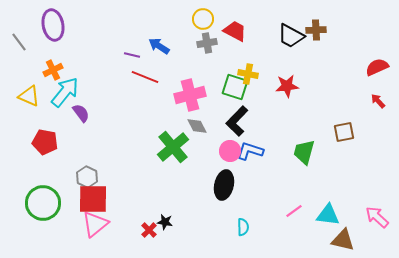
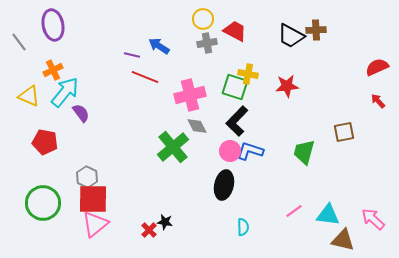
pink arrow: moved 4 px left, 2 px down
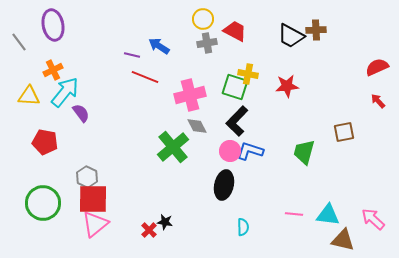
yellow triangle: rotated 20 degrees counterclockwise
pink line: moved 3 px down; rotated 42 degrees clockwise
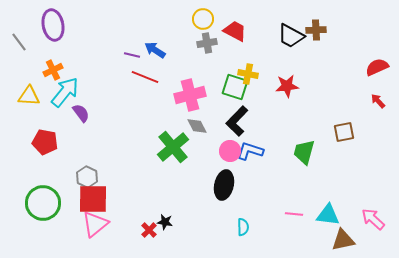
blue arrow: moved 4 px left, 4 px down
brown triangle: rotated 25 degrees counterclockwise
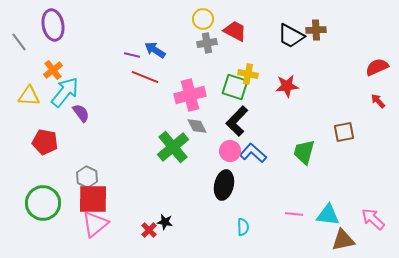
orange cross: rotated 12 degrees counterclockwise
blue L-shape: moved 3 px right, 2 px down; rotated 24 degrees clockwise
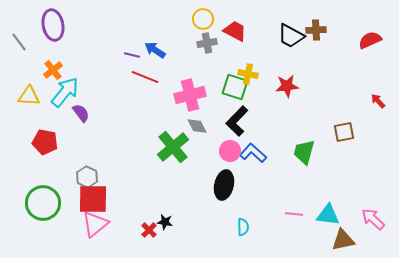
red semicircle: moved 7 px left, 27 px up
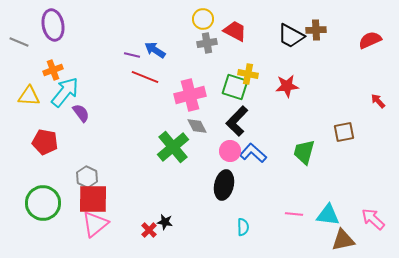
gray line: rotated 30 degrees counterclockwise
orange cross: rotated 18 degrees clockwise
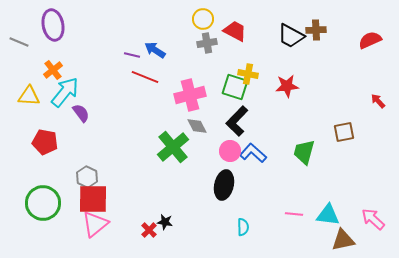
orange cross: rotated 18 degrees counterclockwise
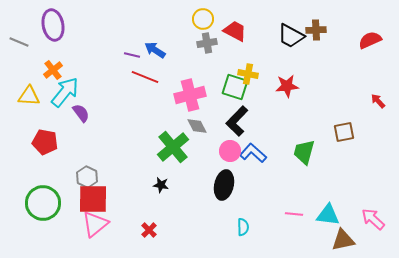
black star: moved 4 px left, 37 px up
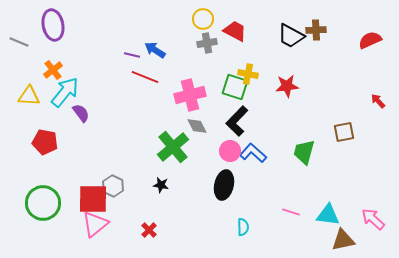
gray hexagon: moved 26 px right, 9 px down
pink line: moved 3 px left, 2 px up; rotated 12 degrees clockwise
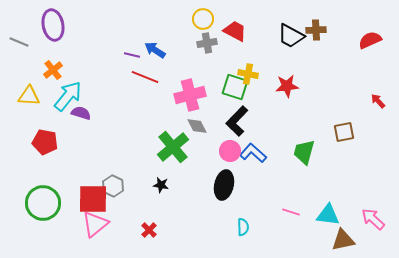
cyan arrow: moved 3 px right, 4 px down
purple semicircle: rotated 36 degrees counterclockwise
